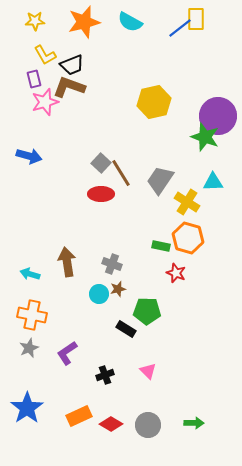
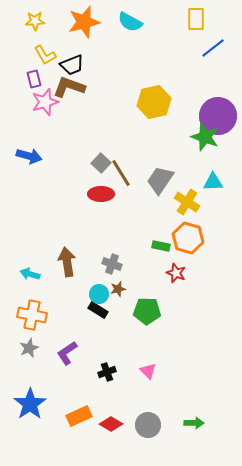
blue line: moved 33 px right, 20 px down
black rectangle: moved 28 px left, 19 px up
black cross: moved 2 px right, 3 px up
blue star: moved 3 px right, 4 px up
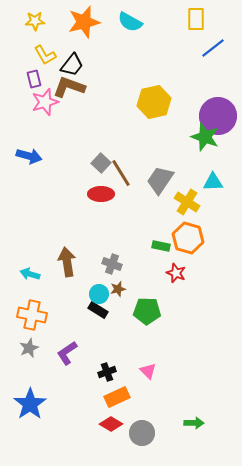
black trapezoid: rotated 30 degrees counterclockwise
orange rectangle: moved 38 px right, 19 px up
gray circle: moved 6 px left, 8 px down
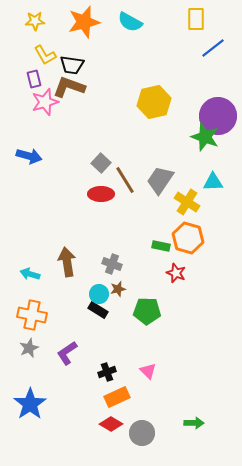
black trapezoid: rotated 60 degrees clockwise
brown line: moved 4 px right, 7 px down
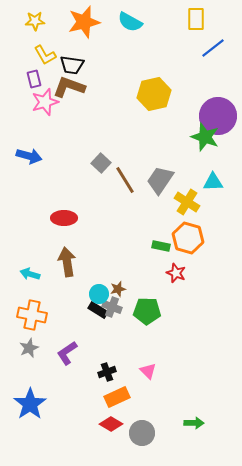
yellow hexagon: moved 8 px up
red ellipse: moved 37 px left, 24 px down
gray cross: moved 43 px down
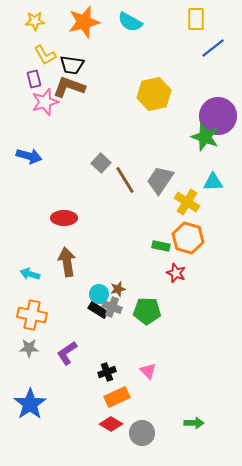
gray star: rotated 24 degrees clockwise
